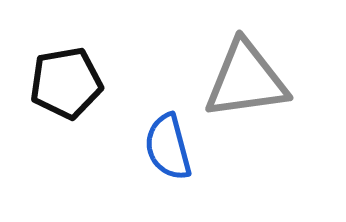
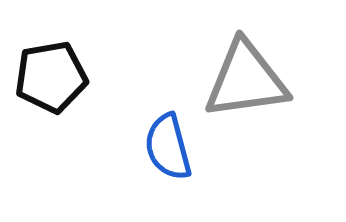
black pentagon: moved 15 px left, 6 px up
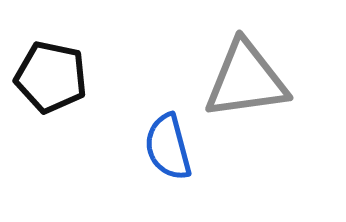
black pentagon: rotated 22 degrees clockwise
